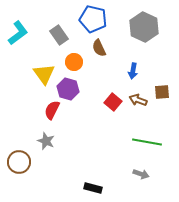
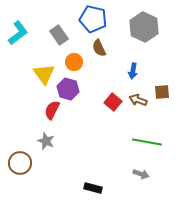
brown circle: moved 1 px right, 1 px down
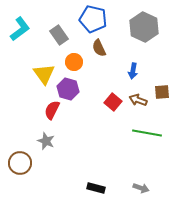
cyan L-shape: moved 2 px right, 4 px up
green line: moved 9 px up
gray arrow: moved 14 px down
black rectangle: moved 3 px right
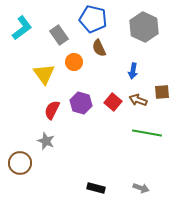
cyan L-shape: moved 2 px right, 1 px up
purple hexagon: moved 13 px right, 14 px down
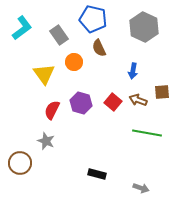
black rectangle: moved 1 px right, 14 px up
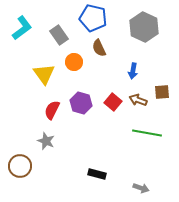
blue pentagon: moved 1 px up
brown circle: moved 3 px down
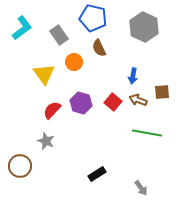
blue arrow: moved 5 px down
red semicircle: rotated 18 degrees clockwise
black rectangle: rotated 48 degrees counterclockwise
gray arrow: rotated 35 degrees clockwise
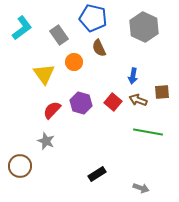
green line: moved 1 px right, 1 px up
gray arrow: rotated 35 degrees counterclockwise
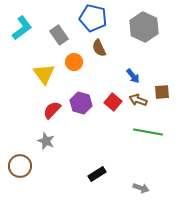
blue arrow: rotated 49 degrees counterclockwise
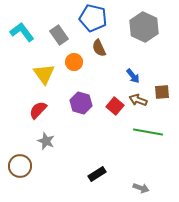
cyan L-shape: moved 4 px down; rotated 90 degrees counterclockwise
red square: moved 2 px right, 4 px down
red semicircle: moved 14 px left
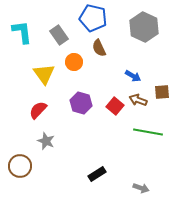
cyan L-shape: rotated 30 degrees clockwise
blue arrow: rotated 21 degrees counterclockwise
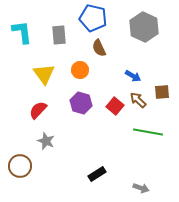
gray rectangle: rotated 30 degrees clockwise
orange circle: moved 6 px right, 8 px down
brown arrow: rotated 24 degrees clockwise
